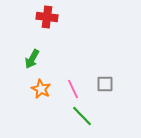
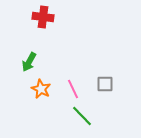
red cross: moved 4 px left
green arrow: moved 3 px left, 3 px down
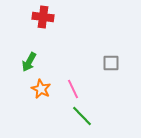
gray square: moved 6 px right, 21 px up
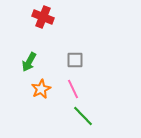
red cross: rotated 15 degrees clockwise
gray square: moved 36 px left, 3 px up
orange star: rotated 18 degrees clockwise
green line: moved 1 px right
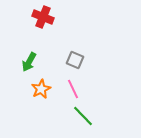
gray square: rotated 24 degrees clockwise
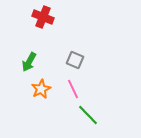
green line: moved 5 px right, 1 px up
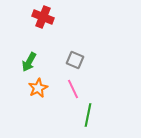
orange star: moved 3 px left, 1 px up
green line: rotated 55 degrees clockwise
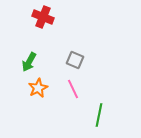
green line: moved 11 px right
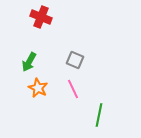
red cross: moved 2 px left
orange star: rotated 18 degrees counterclockwise
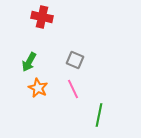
red cross: moved 1 px right; rotated 10 degrees counterclockwise
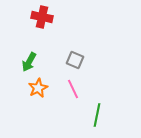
orange star: rotated 18 degrees clockwise
green line: moved 2 px left
